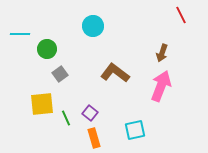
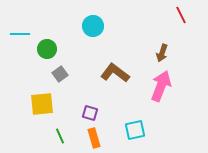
purple square: rotated 21 degrees counterclockwise
green line: moved 6 px left, 18 px down
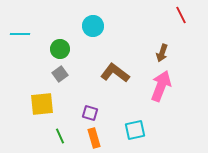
green circle: moved 13 px right
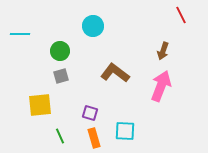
green circle: moved 2 px down
brown arrow: moved 1 px right, 2 px up
gray square: moved 1 px right, 2 px down; rotated 21 degrees clockwise
yellow square: moved 2 px left, 1 px down
cyan square: moved 10 px left, 1 px down; rotated 15 degrees clockwise
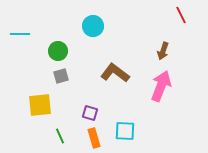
green circle: moved 2 px left
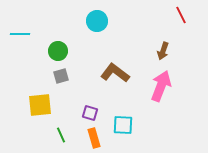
cyan circle: moved 4 px right, 5 px up
cyan square: moved 2 px left, 6 px up
green line: moved 1 px right, 1 px up
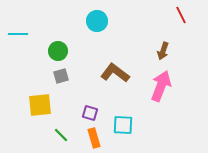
cyan line: moved 2 px left
green line: rotated 21 degrees counterclockwise
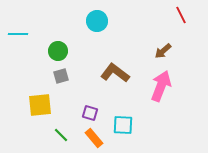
brown arrow: rotated 30 degrees clockwise
orange rectangle: rotated 24 degrees counterclockwise
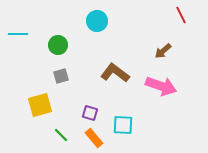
green circle: moved 6 px up
pink arrow: rotated 88 degrees clockwise
yellow square: rotated 10 degrees counterclockwise
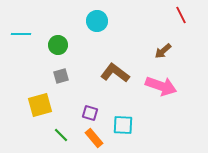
cyan line: moved 3 px right
